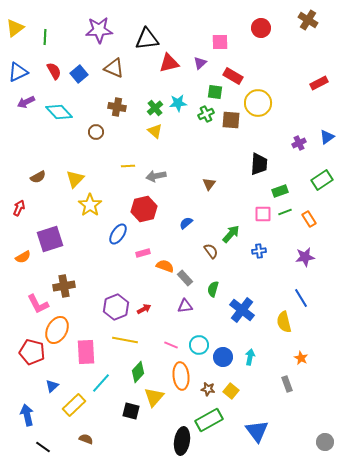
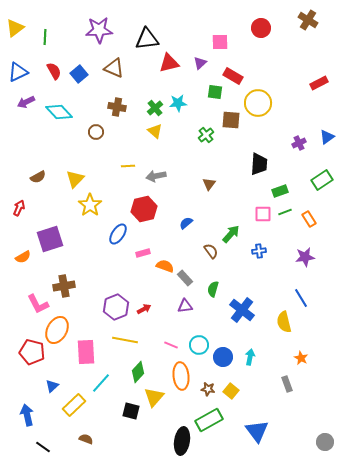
green cross at (206, 114): moved 21 px down; rotated 14 degrees counterclockwise
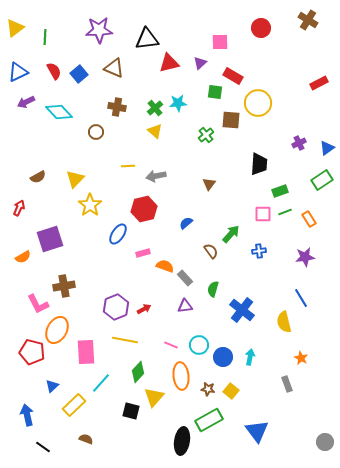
blue triangle at (327, 137): moved 11 px down
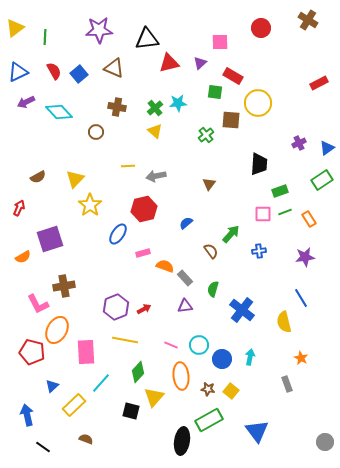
blue circle at (223, 357): moved 1 px left, 2 px down
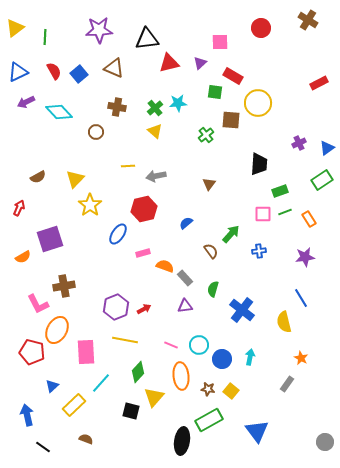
gray rectangle at (287, 384): rotated 56 degrees clockwise
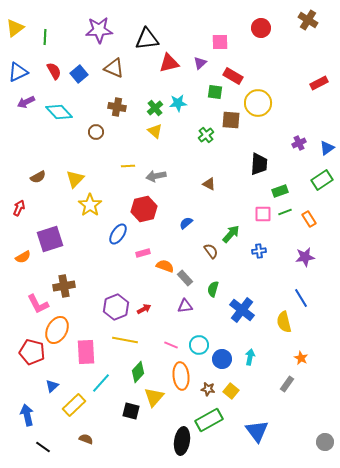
brown triangle at (209, 184): rotated 40 degrees counterclockwise
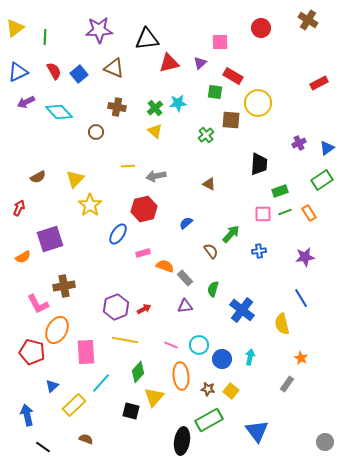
orange rectangle at (309, 219): moved 6 px up
yellow semicircle at (284, 322): moved 2 px left, 2 px down
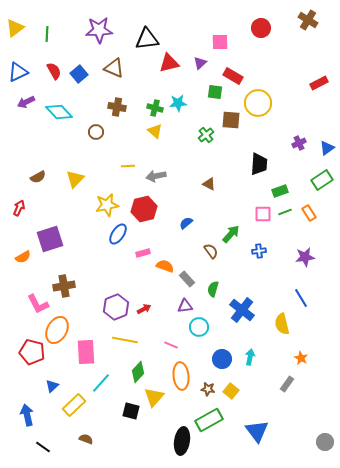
green line at (45, 37): moved 2 px right, 3 px up
green cross at (155, 108): rotated 35 degrees counterclockwise
yellow star at (90, 205): moved 17 px right; rotated 25 degrees clockwise
gray rectangle at (185, 278): moved 2 px right, 1 px down
cyan circle at (199, 345): moved 18 px up
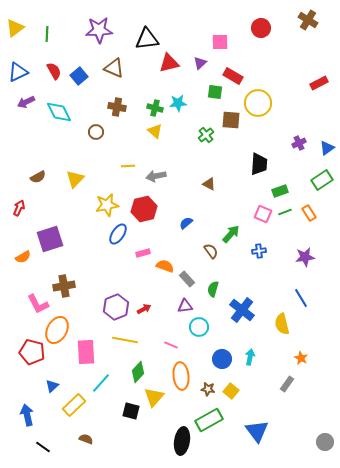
blue square at (79, 74): moved 2 px down
cyan diamond at (59, 112): rotated 16 degrees clockwise
pink square at (263, 214): rotated 24 degrees clockwise
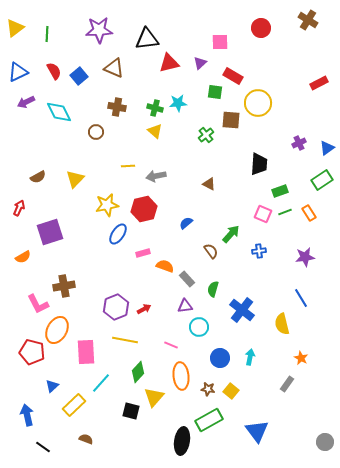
purple square at (50, 239): moved 7 px up
blue circle at (222, 359): moved 2 px left, 1 px up
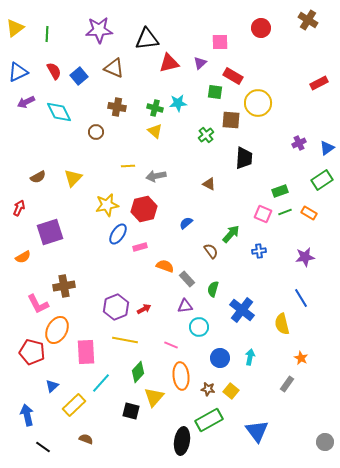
black trapezoid at (259, 164): moved 15 px left, 6 px up
yellow triangle at (75, 179): moved 2 px left, 1 px up
orange rectangle at (309, 213): rotated 28 degrees counterclockwise
pink rectangle at (143, 253): moved 3 px left, 6 px up
